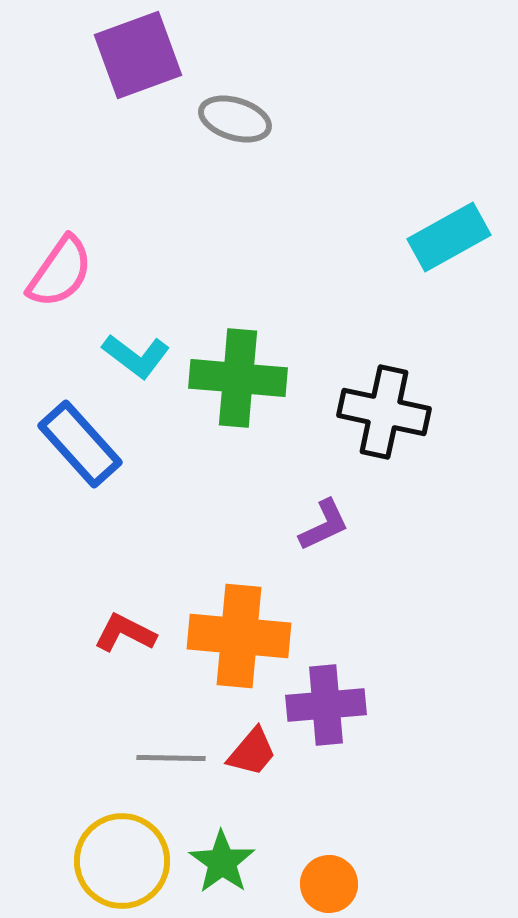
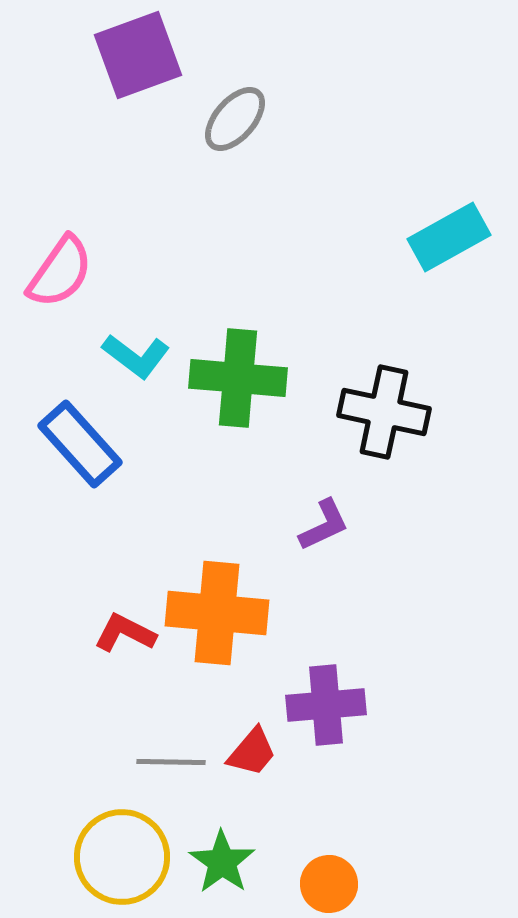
gray ellipse: rotated 66 degrees counterclockwise
orange cross: moved 22 px left, 23 px up
gray line: moved 4 px down
yellow circle: moved 4 px up
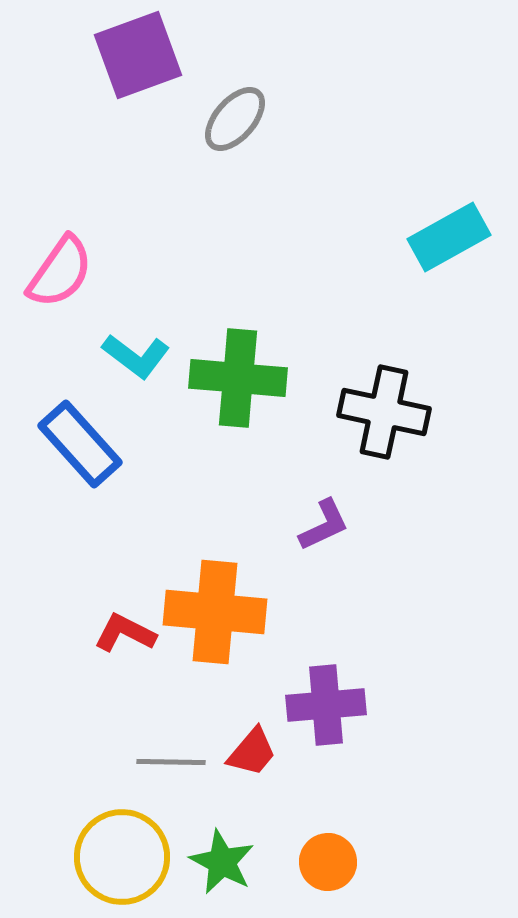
orange cross: moved 2 px left, 1 px up
green star: rotated 8 degrees counterclockwise
orange circle: moved 1 px left, 22 px up
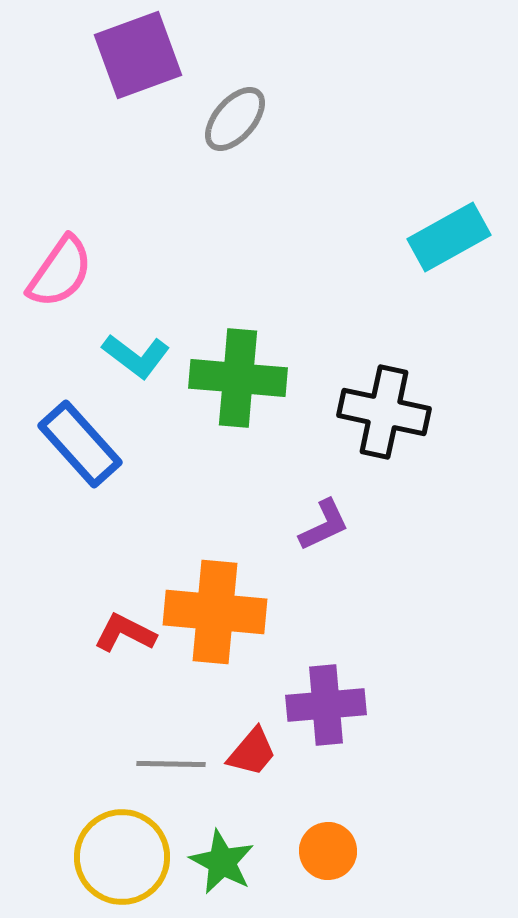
gray line: moved 2 px down
orange circle: moved 11 px up
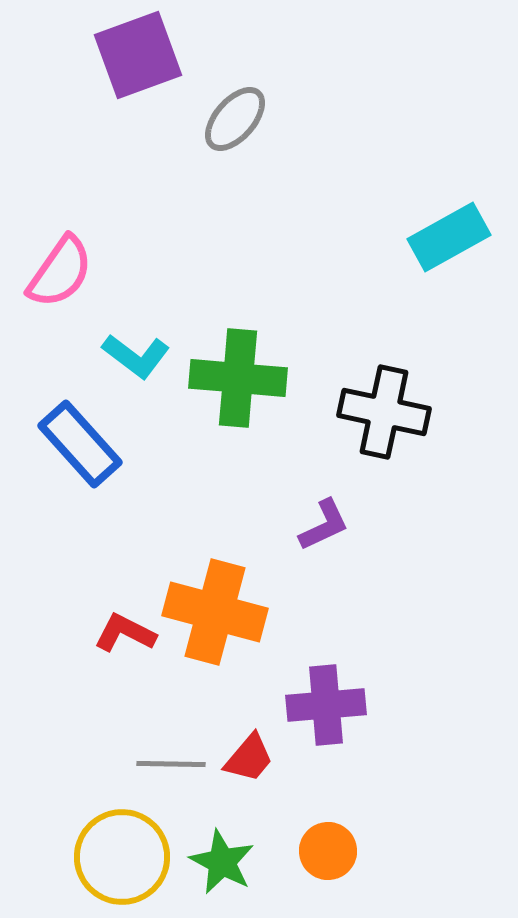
orange cross: rotated 10 degrees clockwise
red trapezoid: moved 3 px left, 6 px down
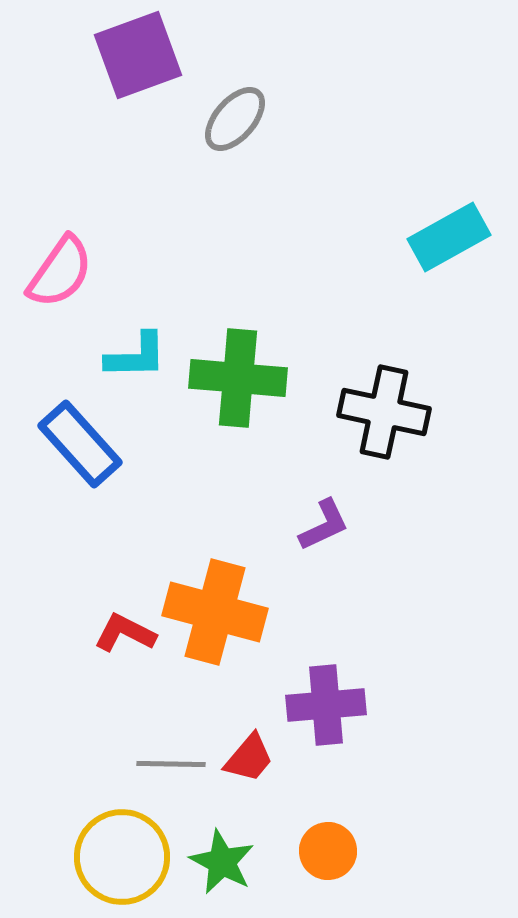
cyan L-shape: rotated 38 degrees counterclockwise
